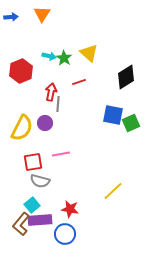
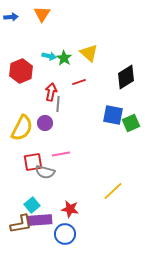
gray semicircle: moved 5 px right, 9 px up
brown L-shape: rotated 140 degrees counterclockwise
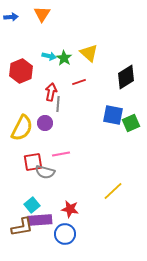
brown L-shape: moved 1 px right, 3 px down
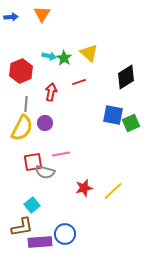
gray line: moved 32 px left
red star: moved 14 px right, 21 px up; rotated 24 degrees counterclockwise
purple rectangle: moved 22 px down
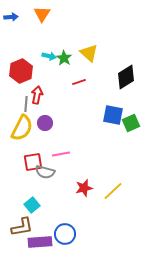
red arrow: moved 14 px left, 3 px down
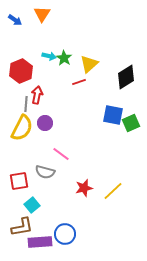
blue arrow: moved 4 px right, 3 px down; rotated 40 degrees clockwise
yellow triangle: moved 11 px down; rotated 36 degrees clockwise
pink line: rotated 48 degrees clockwise
red square: moved 14 px left, 19 px down
